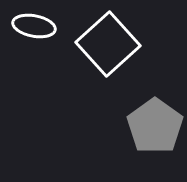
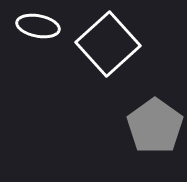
white ellipse: moved 4 px right
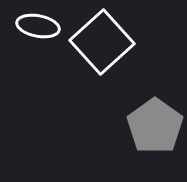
white square: moved 6 px left, 2 px up
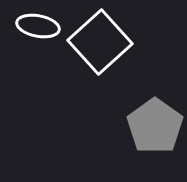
white square: moved 2 px left
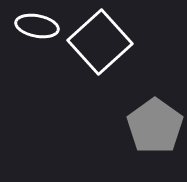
white ellipse: moved 1 px left
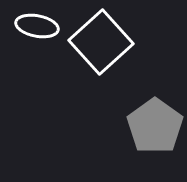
white square: moved 1 px right
